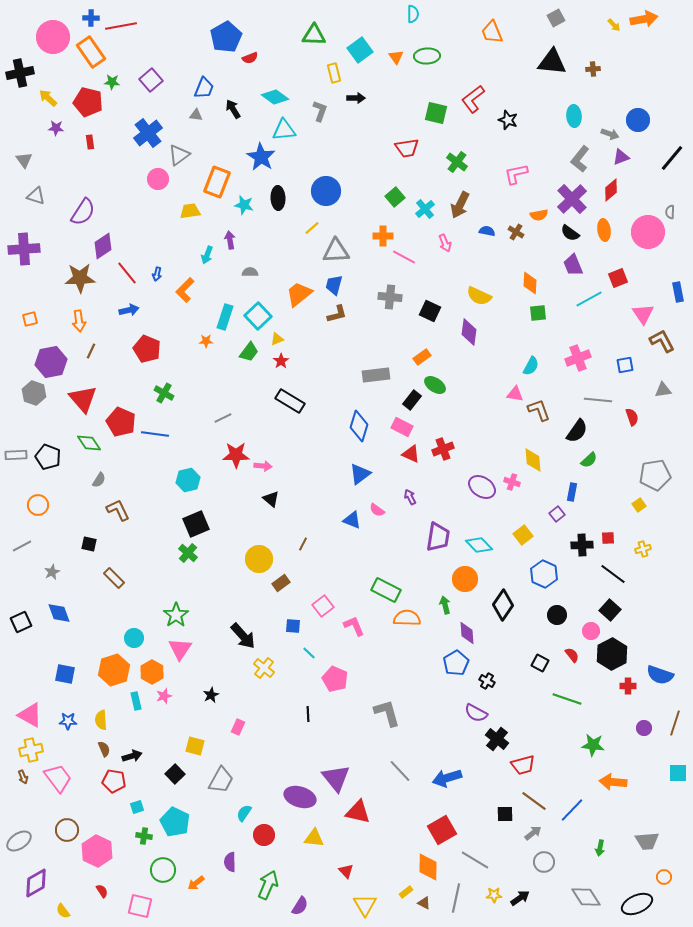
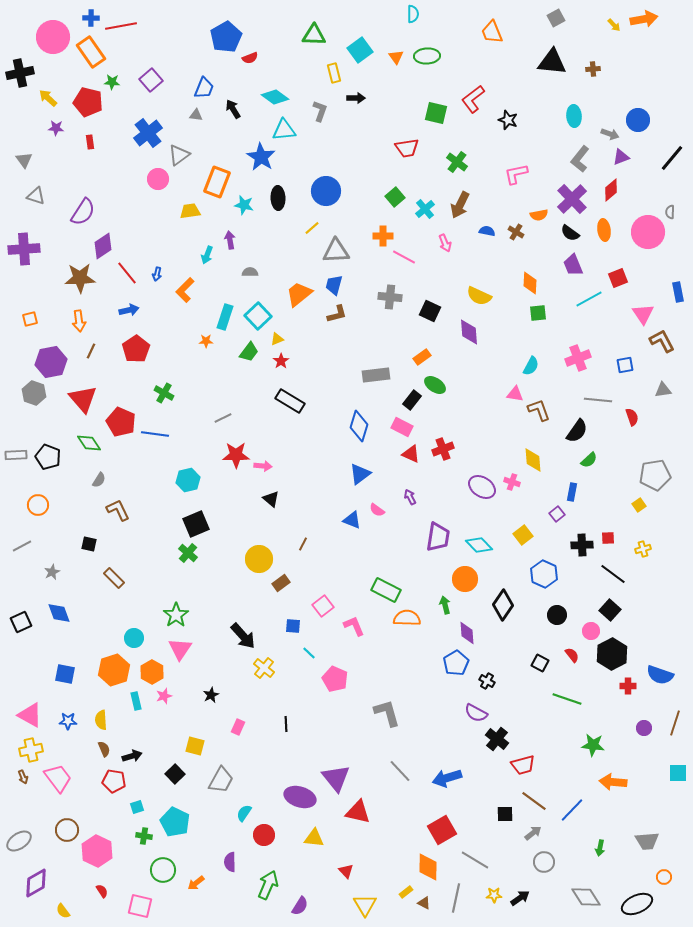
purple diamond at (469, 332): rotated 12 degrees counterclockwise
red pentagon at (147, 349): moved 11 px left; rotated 16 degrees clockwise
black line at (308, 714): moved 22 px left, 10 px down
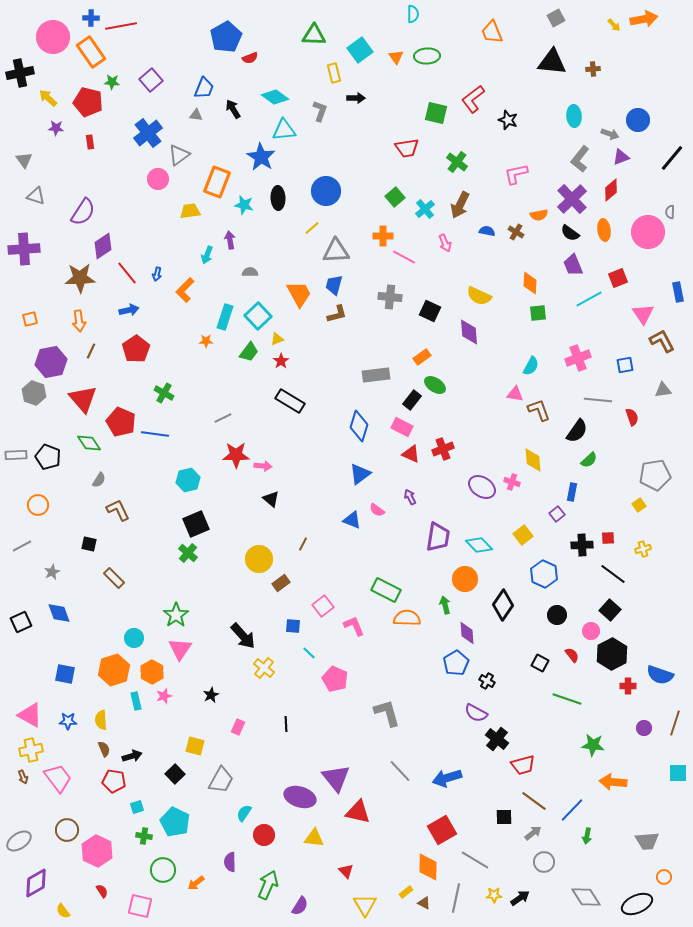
orange trapezoid at (299, 294): rotated 100 degrees clockwise
black square at (505, 814): moved 1 px left, 3 px down
green arrow at (600, 848): moved 13 px left, 12 px up
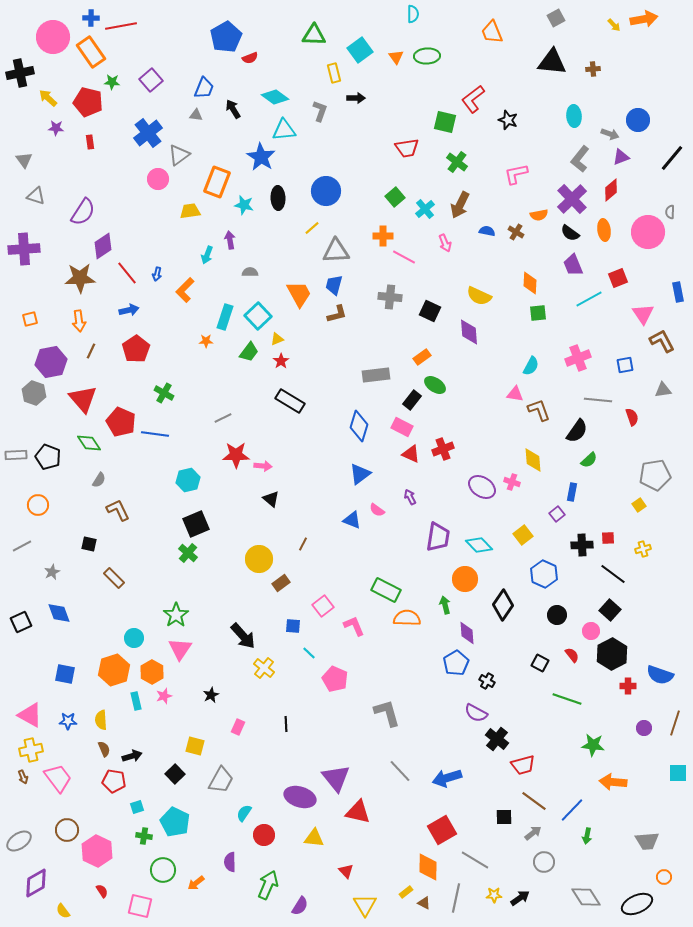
green square at (436, 113): moved 9 px right, 9 px down
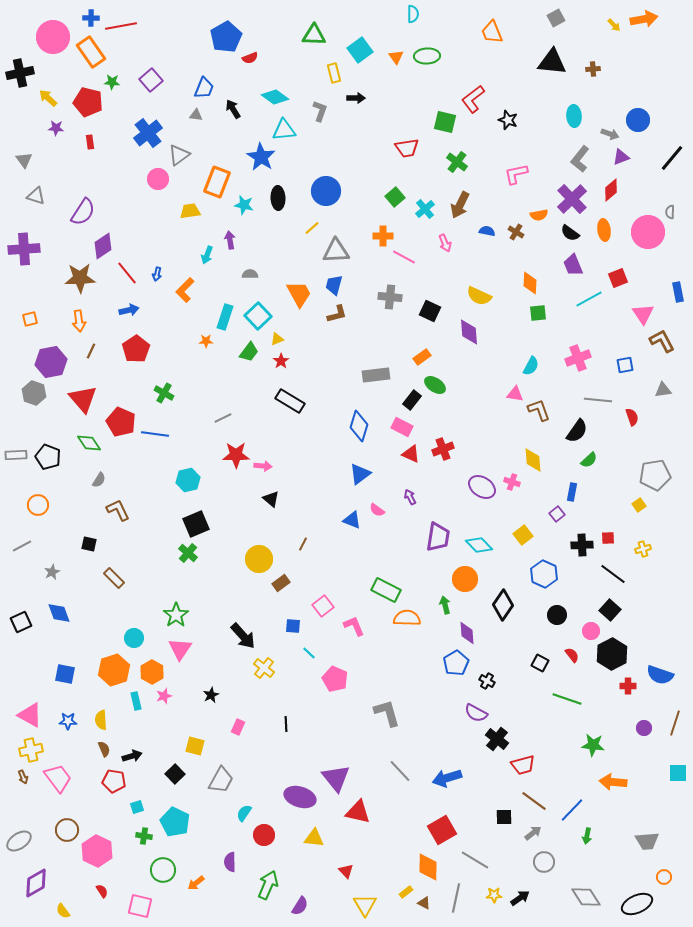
gray semicircle at (250, 272): moved 2 px down
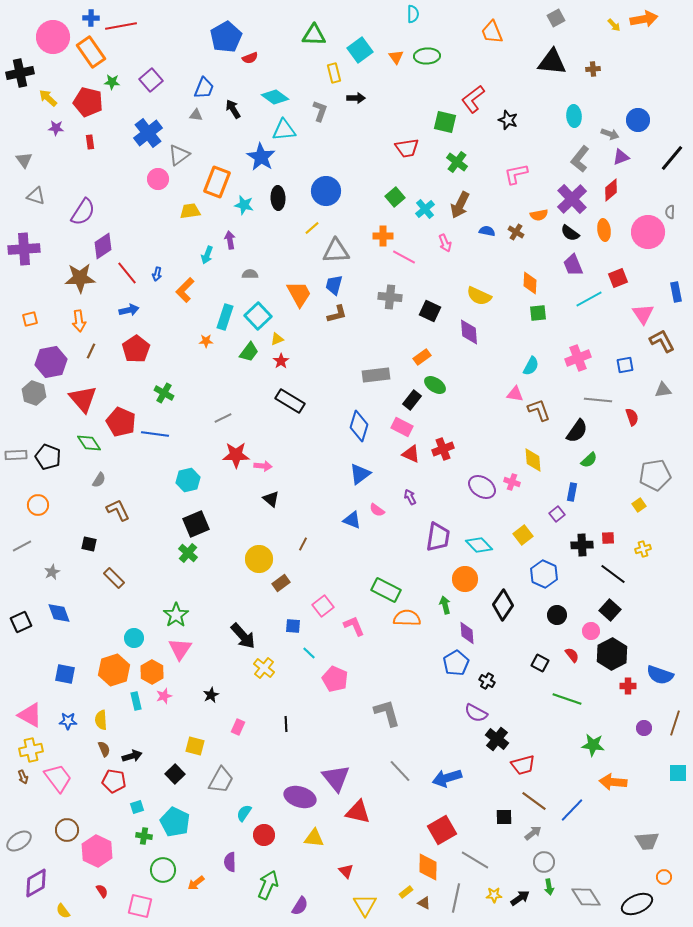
blue rectangle at (678, 292): moved 2 px left
green arrow at (587, 836): moved 38 px left, 51 px down; rotated 21 degrees counterclockwise
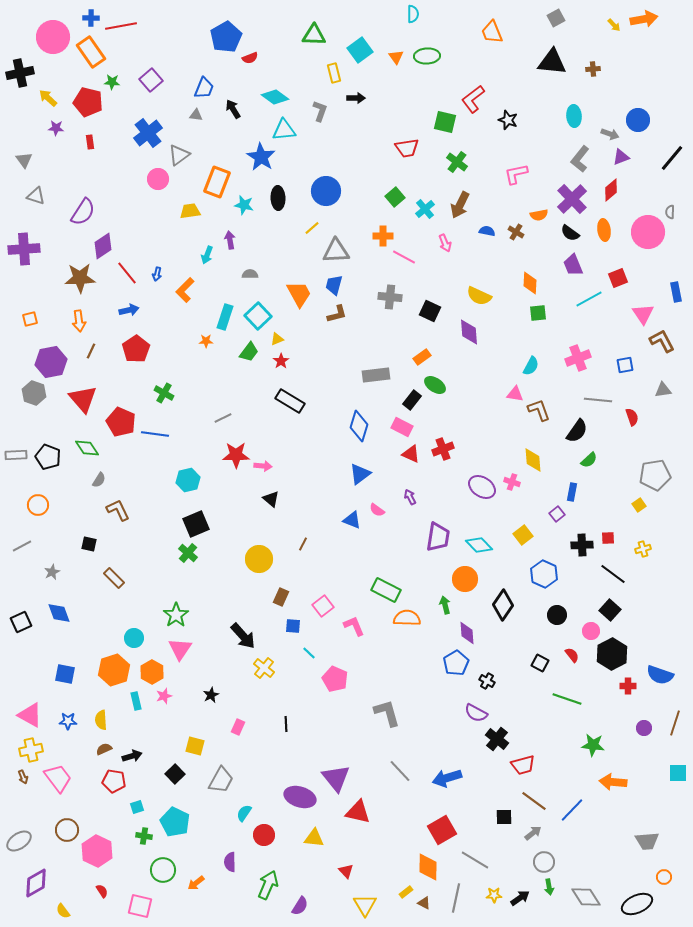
green diamond at (89, 443): moved 2 px left, 5 px down
brown rectangle at (281, 583): moved 14 px down; rotated 30 degrees counterclockwise
brown semicircle at (104, 749): rotated 91 degrees counterclockwise
